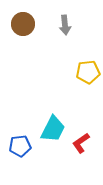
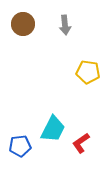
yellow pentagon: rotated 15 degrees clockwise
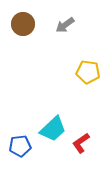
gray arrow: rotated 60 degrees clockwise
cyan trapezoid: rotated 20 degrees clockwise
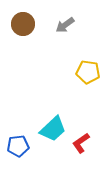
blue pentagon: moved 2 px left
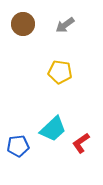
yellow pentagon: moved 28 px left
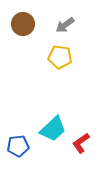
yellow pentagon: moved 15 px up
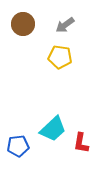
red L-shape: rotated 45 degrees counterclockwise
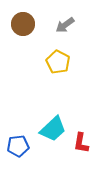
yellow pentagon: moved 2 px left, 5 px down; rotated 20 degrees clockwise
